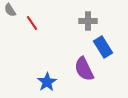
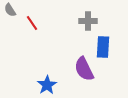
blue rectangle: rotated 35 degrees clockwise
blue star: moved 3 px down
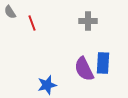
gray semicircle: moved 2 px down
red line: rotated 14 degrees clockwise
blue rectangle: moved 16 px down
blue star: rotated 18 degrees clockwise
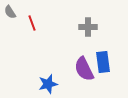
gray cross: moved 6 px down
blue rectangle: moved 1 px up; rotated 10 degrees counterclockwise
blue star: moved 1 px right, 1 px up
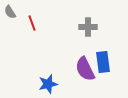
purple semicircle: moved 1 px right
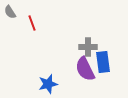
gray cross: moved 20 px down
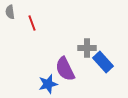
gray semicircle: rotated 24 degrees clockwise
gray cross: moved 1 px left, 1 px down
blue rectangle: rotated 35 degrees counterclockwise
purple semicircle: moved 20 px left
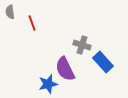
gray cross: moved 5 px left, 3 px up; rotated 18 degrees clockwise
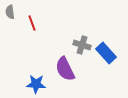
blue rectangle: moved 3 px right, 9 px up
blue star: moved 12 px left; rotated 18 degrees clockwise
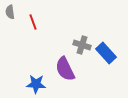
red line: moved 1 px right, 1 px up
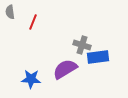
red line: rotated 42 degrees clockwise
blue rectangle: moved 8 px left, 4 px down; rotated 55 degrees counterclockwise
purple semicircle: rotated 85 degrees clockwise
blue star: moved 5 px left, 5 px up
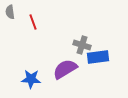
red line: rotated 42 degrees counterclockwise
